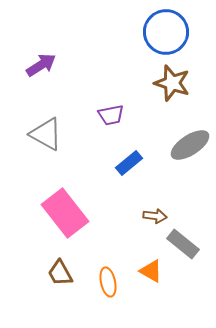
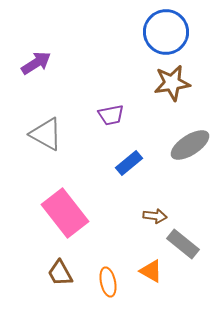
purple arrow: moved 5 px left, 2 px up
brown star: rotated 27 degrees counterclockwise
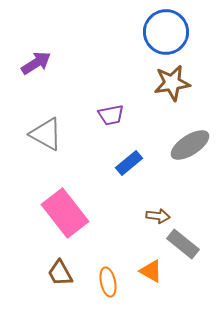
brown arrow: moved 3 px right
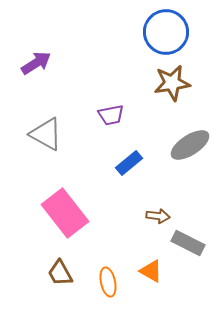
gray rectangle: moved 5 px right, 1 px up; rotated 12 degrees counterclockwise
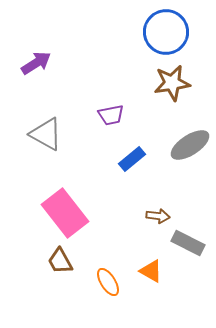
blue rectangle: moved 3 px right, 4 px up
brown trapezoid: moved 12 px up
orange ellipse: rotated 20 degrees counterclockwise
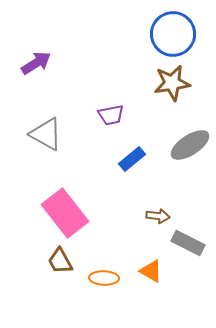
blue circle: moved 7 px right, 2 px down
orange ellipse: moved 4 px left, 4 px up; rotated 56 degrees counterclockwise
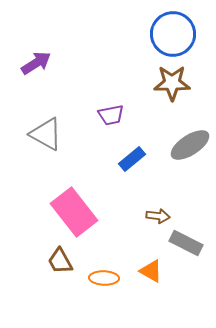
brown star: rotated 9 degrees clockwise
pink rectangle: moved 9 px right, 1 px up
gray rectangle: moved 2 px left
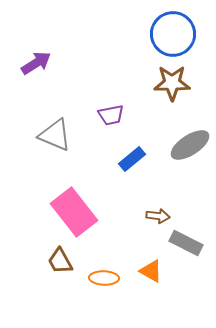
gray triangle: moved 9 px right, 1 px down; rotated 6 degrees counterclockwise
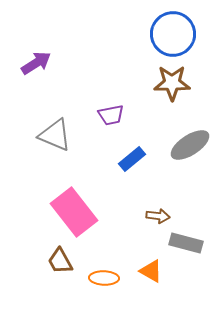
gray rectangle: rotated 12 degrees counterclockwise
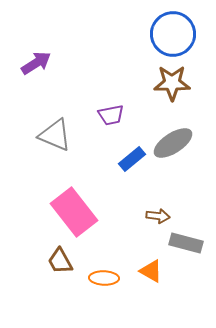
gray ellipse: moved 17 px left, 2 px up
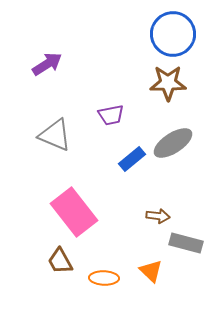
purple arrow: moved 11 px right, 1 px down
brown star: moved 4 px left
orange triangle: rotated 15 degrees clockwise
